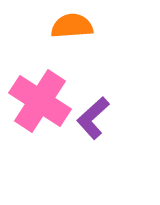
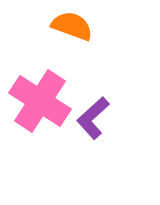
orange semicircle: rotated 24 degrees clockwise
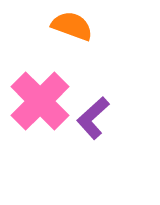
pink cross: rotated 12 degrees clockwise
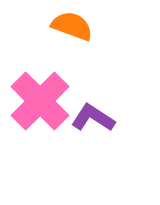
purple L-shape: rotated 75 degrees clockwise
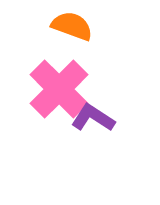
pink cross: moved 19 px right, 12 px up
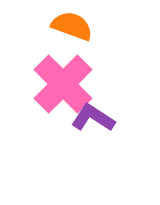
pink cross: moved 4 px right, 5 px up
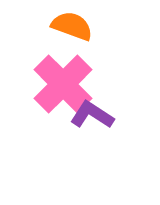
purple L-shape: moved 1 px left, 3 px up
